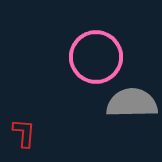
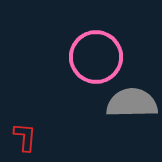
red L-shape: moved 1 px right, 4 px down
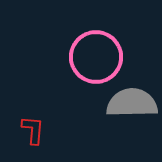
red L-shape: moved 8 px right, 7 px up
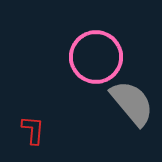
gray semicircle: rotated 51 degrees clockwise
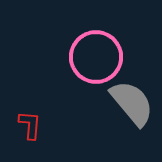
red L-shape: moved 3 px left, 5 px up
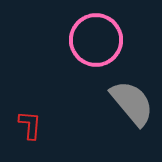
pink circle: moved 17 px up
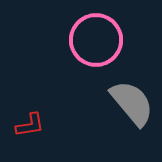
red L-shape: rotated 76 degrees clockwise
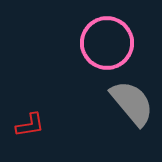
pink circle: moved 11 px right, 3 px down
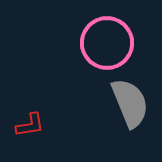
gray semicircle: moved 2 px left; rotated 18 degrees clockwise
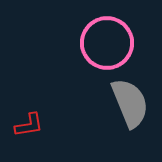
red L-shape: moved 1 px left
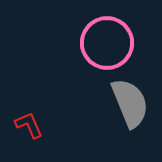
red L-shape: rotated 104 degrees counterclockwise
